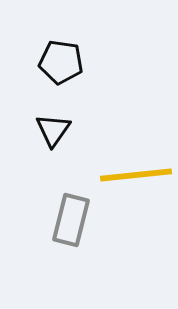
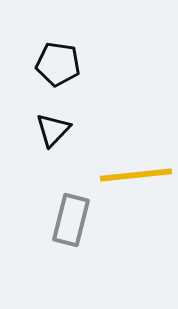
black pentagon: moved 3 px left, 2 px down
black triangle: rotated 9 degrees clockwise
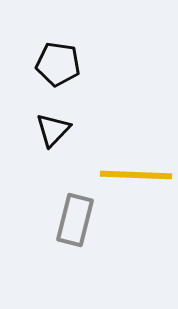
yellow line: rotated 8 degrees clockwise
gray rectangle: moved 4 px right
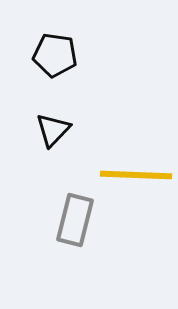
black pentagon: moved 3 px left, 9 px up
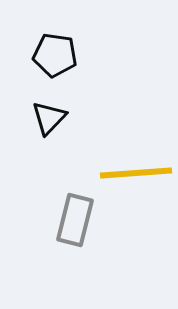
black triangle: moved 4 px left, 12 px up
yellow line: moved 2 px up; rotated 6 degrees counterclockwise
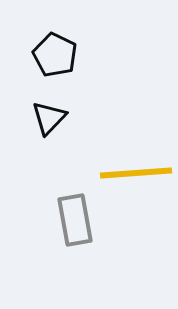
black pentagon: rotated 18 degrees clockwise
gray rectangle: rotated 24 degrees counterclockwise
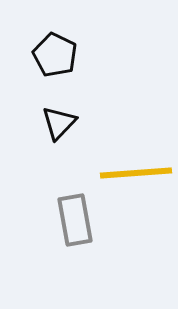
black triangle: moved 10 px right, 5 px down
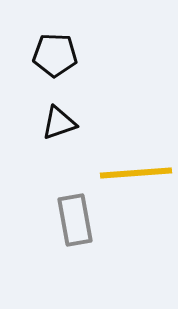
black pentagon: rotated 24 degrees counterclockwise
black triangle: rotated 27 degrees clockwise
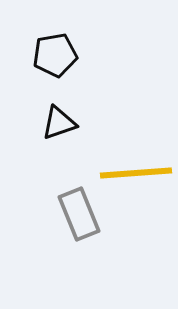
black pentagon: rotated 12 degrees counterclockwise
gray rectangle: moved 4 px right, 6 px up; rotated 12 degrees counterclockwise
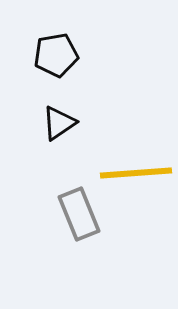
black pentagon: moved 1 px right
black triangle: rotated 15 degrees counterclockwise
